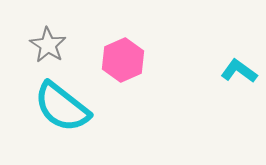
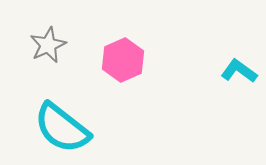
gray star: rotated 15 degrees clockwise
cyan semicircle: moved 21 px down
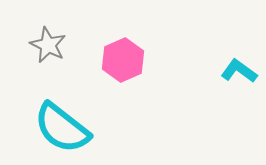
gray star: rotated 21 degrees counterclockwise
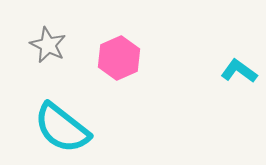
pink hexagon: moved 4 px left, 2 px up
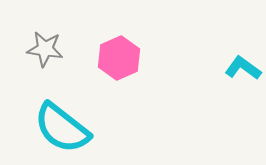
gray star: moved 3 px left, 4 px down; rotated 18 degrees counterclockwise
cyan L-shape: moved 4 px right, 3 px up
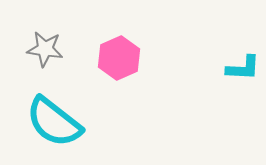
cyan L-shape: rotated 147 degrees clockwise
cyan semicircle: moved 8 px left, 6 px up
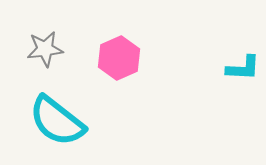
gray star: rotated 15 degrees counterclockwise
cyan semicircle: moved 3 px right, 1 px up
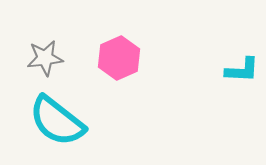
gray star: moved 9 px down
cyan L-shape: moved 1 px left, 2 px down
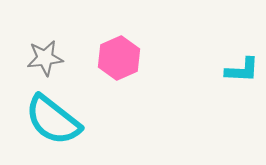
cyan semicircle: moved 4 px left, 1 px up
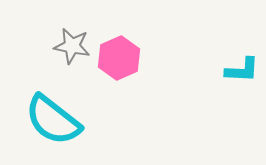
gray star: moved 27 px right, 12 px up; rotated 18 degrees clockwise
